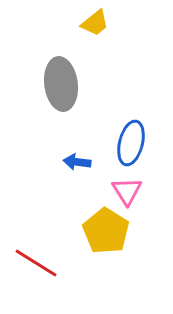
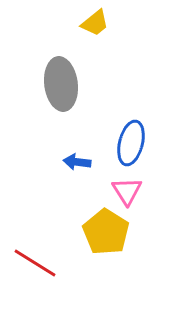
yellow pentagon: moved 1 px down
red line: moved 1 px left
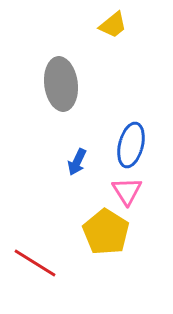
yellow trapezoid: moved 18 px right, 2 px down
blue ellipse: moved 2 px down
blue arrow: rotated 72 degrees counterclockwise
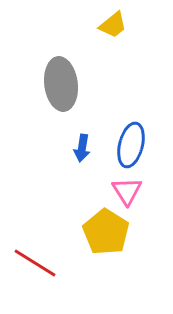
blue arrow: moved 5 px right, 14 px up; rotated 16 degrees counterclockwise
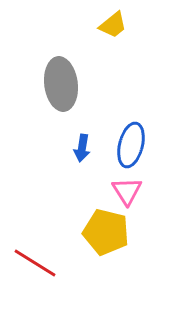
yellow pentagon: rotated 18 degrees counterclockwise
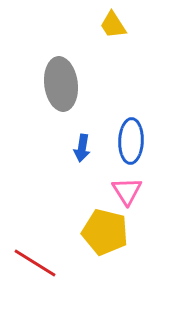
yellow trapezoid: rotated 96 degrees clockwise
blue ellipse: moved 4 px up; rotated 12 degrees counterclockwise
yellow pentagon: moved 1 px left
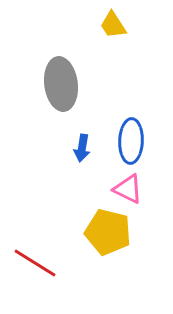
pink triangle: moved 1 px right, 2 px up; rotated 32 degrees counterclockwise
yellow pentagon: moved 3 px right
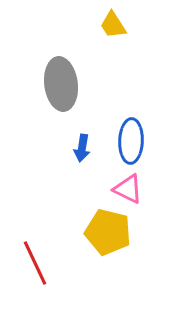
red line: rotated 33 degrees clockwise
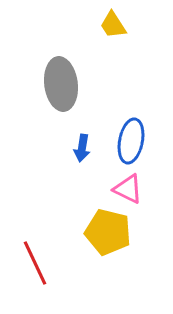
blue ellipse: rotated 9 degrees clockwise
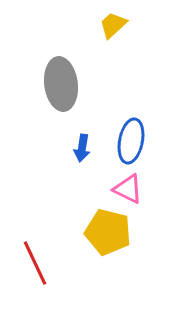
yellow trapezoid: rotated 80 degrees clockwise
